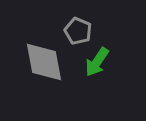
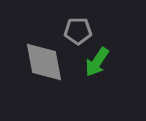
gray pentagon: rotated 24 degrees counterclockwise
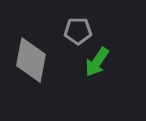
gray diamond: moved 13 px left, 2 px up; rotated 21 degrees clockwise
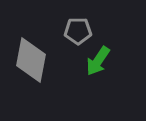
green arrow: moved 1 px right, 1 px up
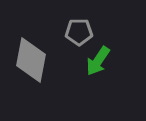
gray pentagon: moved 1 px right, 1 px down
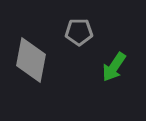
green arrow: moved 16 px right, 6 px down
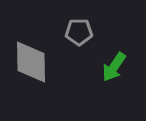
gray diamond: moved 2 px down; rotated 12 degrees counterclockwise
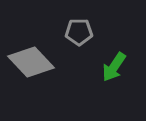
gray diamond: rotated 42 degrees counterclockwise
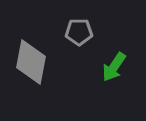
gray diamond: rotated 54 degrees clockwise
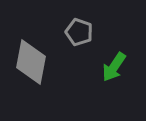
gray pentagon: rotated 20 degrees clockwise
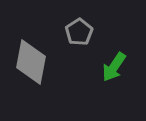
gray pentagon: rotated 20 degrees clockwise
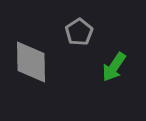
gray diamond: rotated 12 degrees counterclockwise
